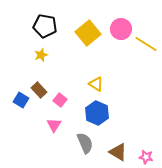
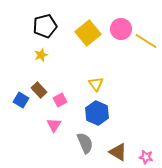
black pentagon: rotated 25 degrees counterclockwise
yellow line: moved 3 px up
yellow triangle: rotated 21 degrees clockwise
pink square: rotated 24 degrees clockwise
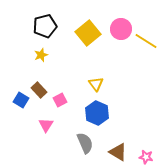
pink triangle: moved 8 px left
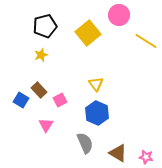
pink circle: moved 2 px left, 14 px up
brown triangle: moved 1 px down
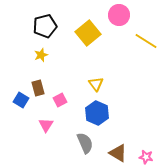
brown rectangle: moved 1 px left, 2 px up; rotated 28 degrees clockwise
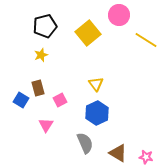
yellow line: moved 1 px up
blue hexagon: rotated 10 degrees clockwise
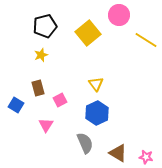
blue square: moved 5 px left, 5 px down
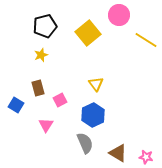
blue hexagon: moved 4 px left, 2 px down
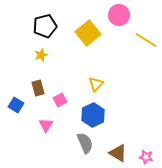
yellow triangle: rotated 21 degrees clockwise
